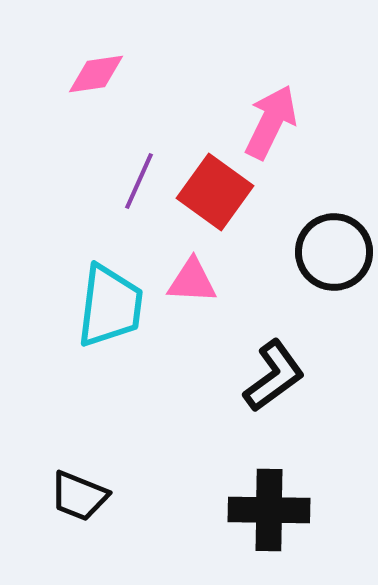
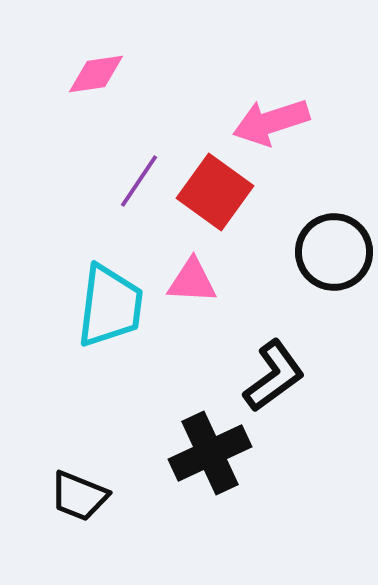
pink arrow: rotated 134 degrees counterclockwise
purple line: rotated 10 degrees clockwise
black cross: moved 59 px left, 57 px up; rotated 26 degrees counterclockwise
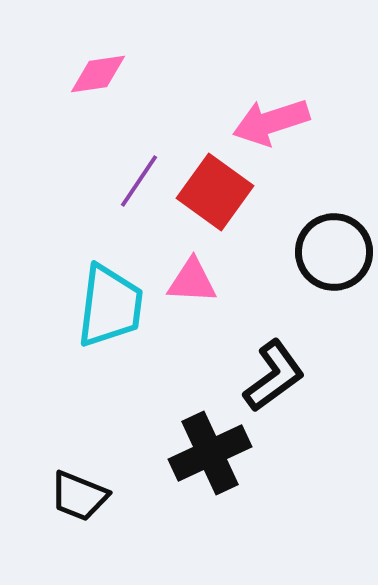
pink diamond: moved 2 px right
